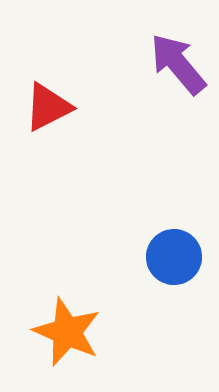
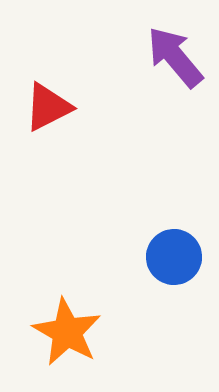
purple arrow: moved 3 px left, 7 px up
orange star: rotated 6 degrees clockwise
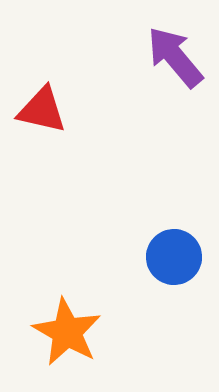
red triangle: moved 6 px left, 3 px down; rotated 40 degrees clockwise
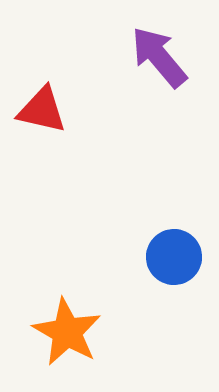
purple arrow: moved 16 px left
